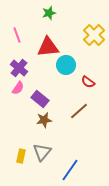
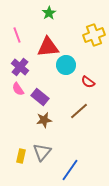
green star: rotated 16 degrees counterclockwise
yellow cross: rotated 25 degrees clockwise
purple cross: moved 1 px right, 1 px up
pink semicircle: moved 1 px down; rotated 112 degrees clockwise
purple rectangle: moved 2 px up
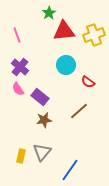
red triangle: moved 16 px right, 16 px up
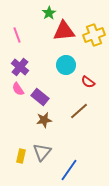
blue line: moved 1 px left
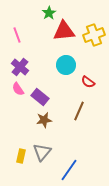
brown line: rotated 24 degrees counterclockwise
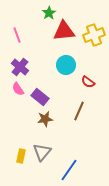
brown star: moved 1 px right, 1 px up
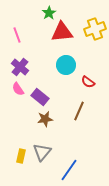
red triangle: moved 2 px left, 1 px down
yellow cross: moved 1 px right, 6 px up
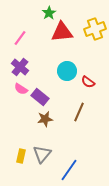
pink line: moved 3 px right, 3 px down; rotated 56 degrees clockwise
cyan circle: moved 1 px right, 6 px down
pink semicircle: moved 3 px right; rotated 24 degrees counterclockwise
brown line: moved 1 px down
gray triangle: moved 2 px down
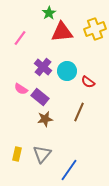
purple cross: moved 23 px right
yellow rectangle: moved 4 px left, 2 px up
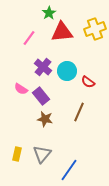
pink line: moved 9 px right
purple rectangle: moved 1 px right, 1 px up; rotated 12 degrees clockwise
brown star: rotated 21 degrees clockwise
